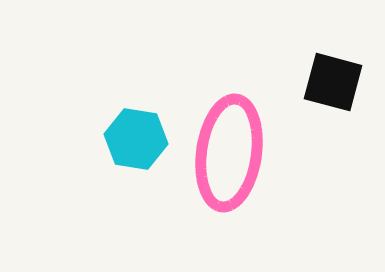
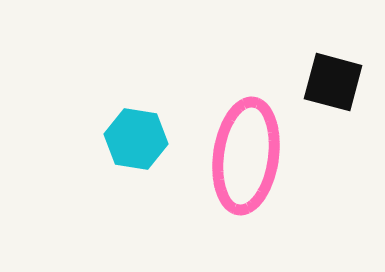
pink ellipse: moved 17 px right, 3 px down
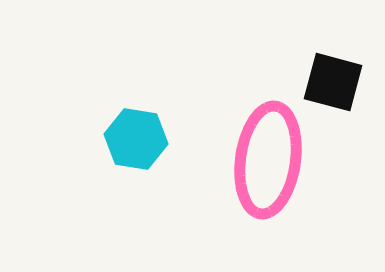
pink ellipse: moved 22 px right, 4 px down
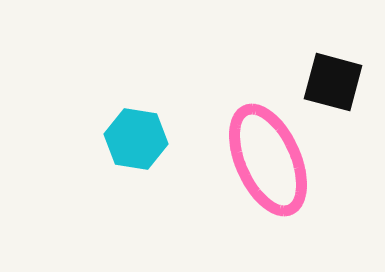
pink ellipse: rotated 32 degrees counterclockwise
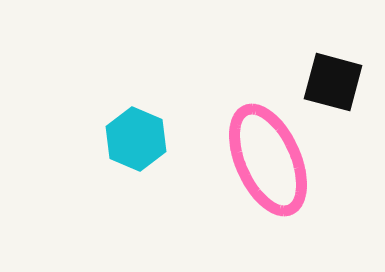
cyan hexagon: rotated 14 degrees clockwise
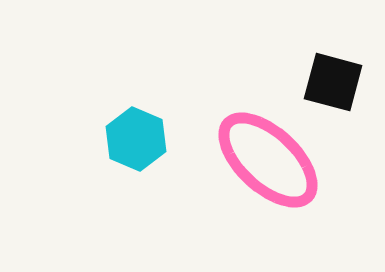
pink ellipse: rotated 23 degrees counterclockwise
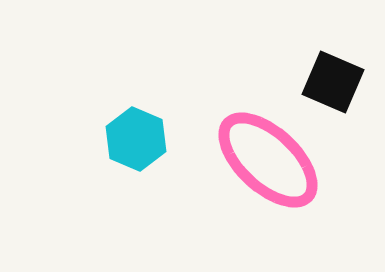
black square: rotated 8 degrees clockwise
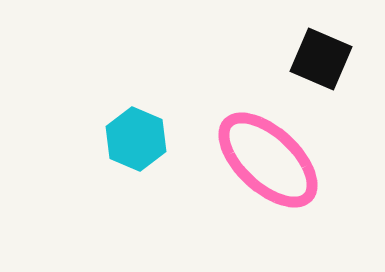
black square: moved 12 px left, 23 px up
